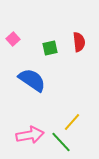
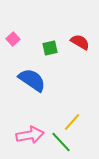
red semicircle: moved 1 px right; rotated 54 degrees counterclockwise
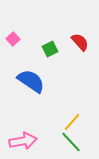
red semicircle: rotated 18 degrees clockwise
green square: moved 1 px down; rotated 14 degrees counterclockwise
blue semicircle: moved 1 px left, 1 px down
pink arrow: moved 7 px left, 6 px down
green line: moved 10 px right
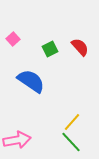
red semicircle: moved 5 px down
pink arrow: moved 6 px left, 1 px up
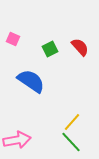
pink square: rotated 24 degrees counterclockwise
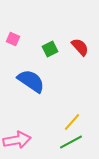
green line: rotated 75 degrees counterclockwise
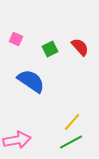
pink square: moved 3 px right
